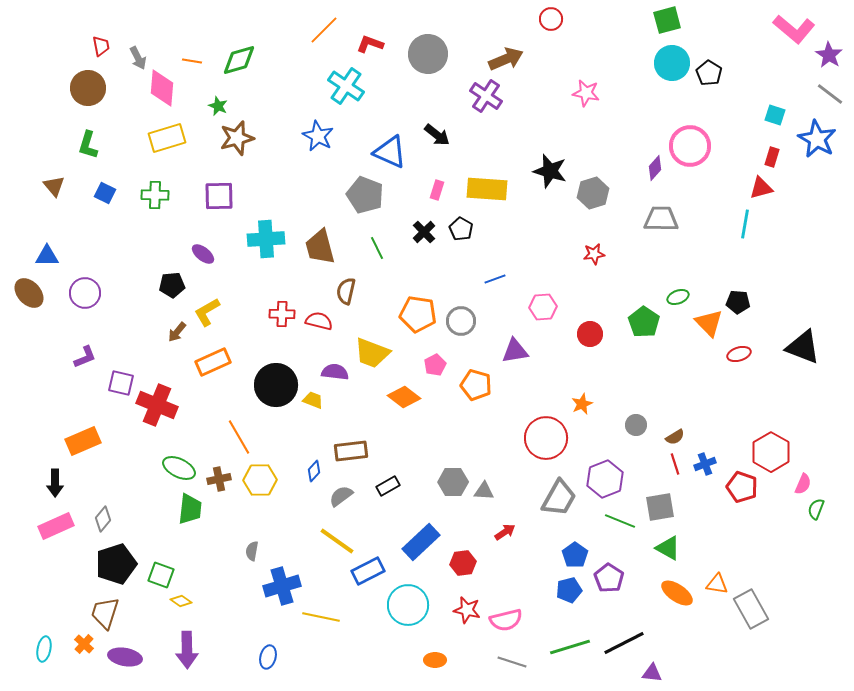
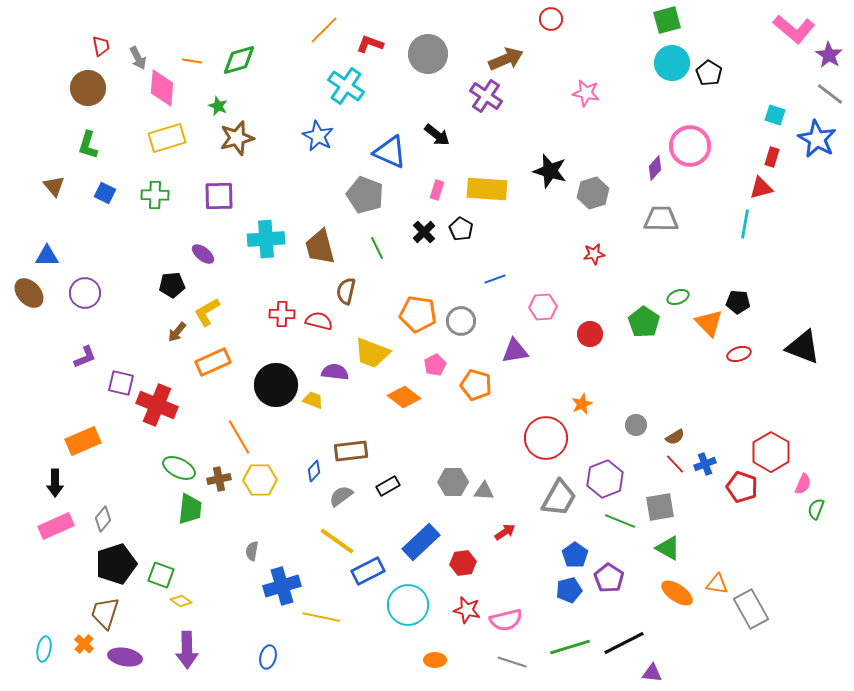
red line at (675, 464): rotated 25 degrees counterclockwise
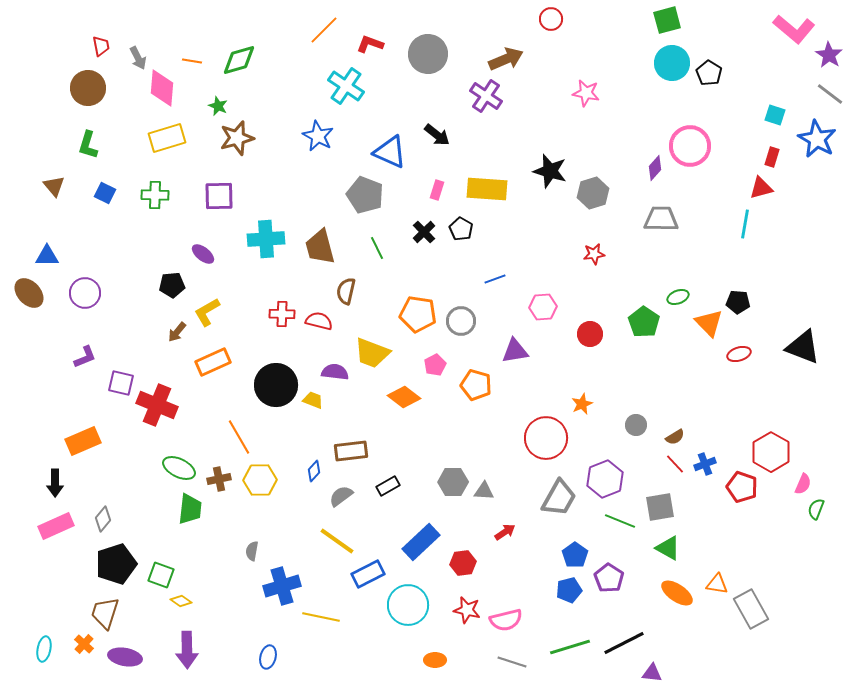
blue rectangle at (368, 571): moved 3 px down
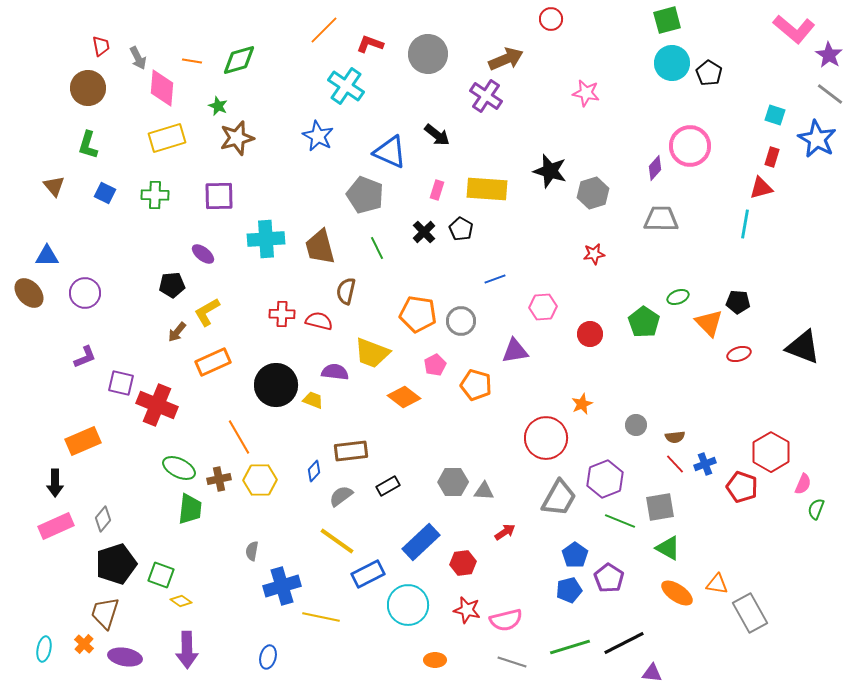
brown semicircle at (675, 437): rotated 24 degrees clockwise
gray rectangle at (751, 609): moved 1 px left, 4 px down
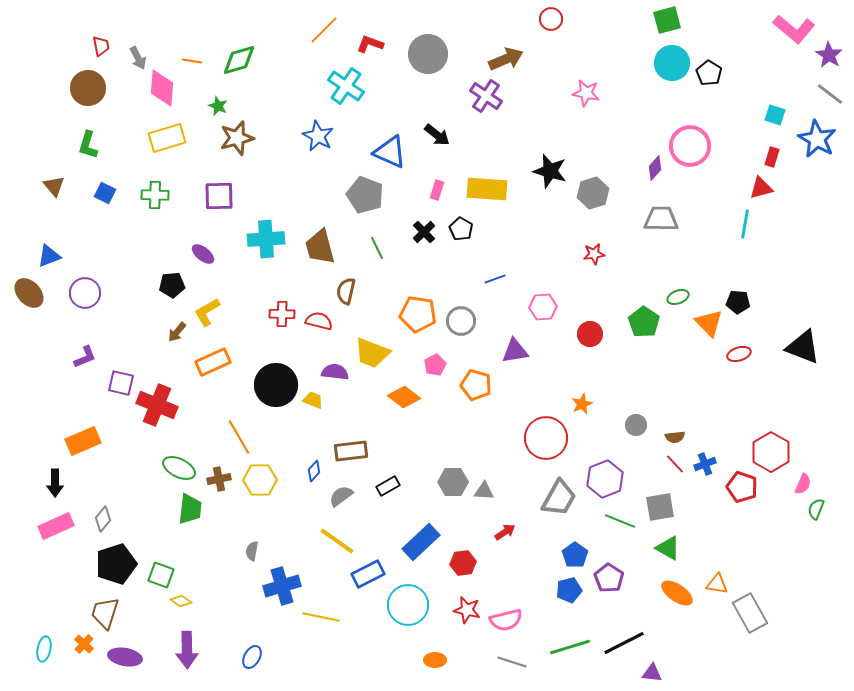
blue triangle at (47, 256): moved 2 px right; rotated 20 degrees counterclockwise
blue ellipse at (268, 657): moved 16 px left; rotated 15 degrees clockwise
